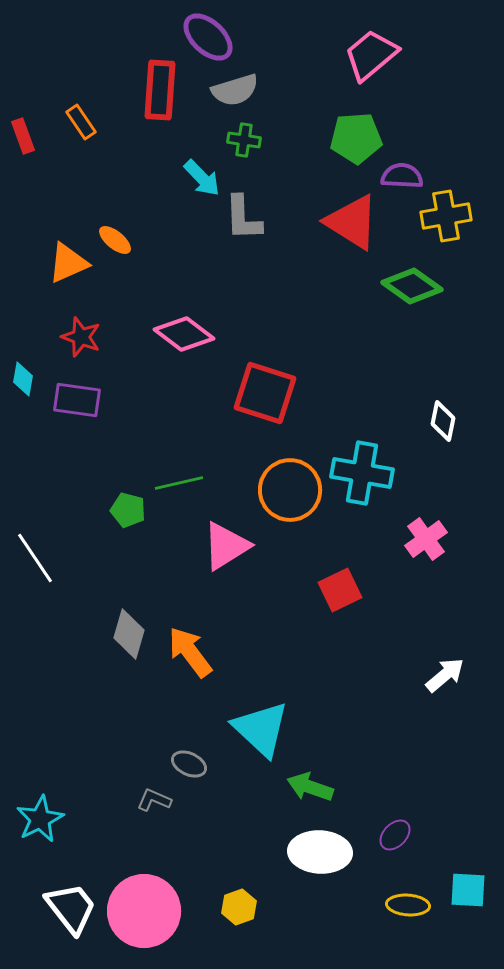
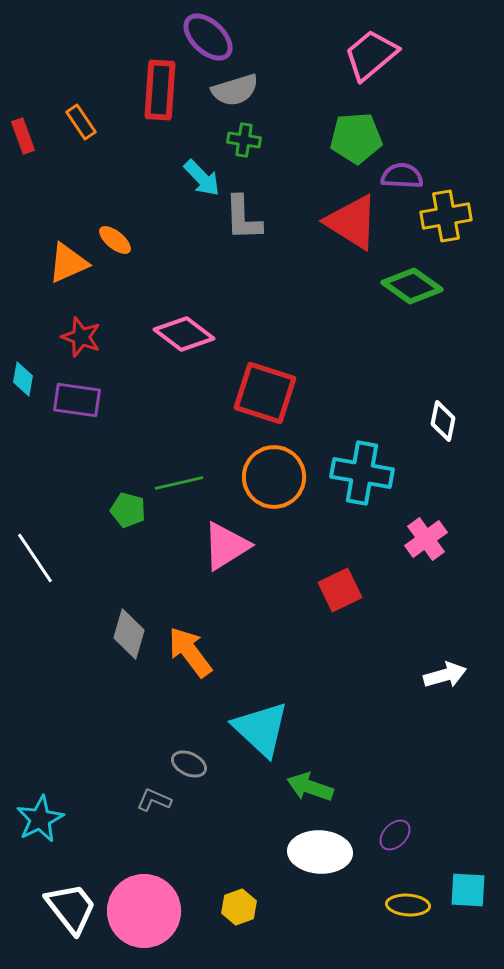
orange circle at (290, 490): moved 16 px left, 13 px up
white arrow at (445, 675): rotated 24 degrees clockwise
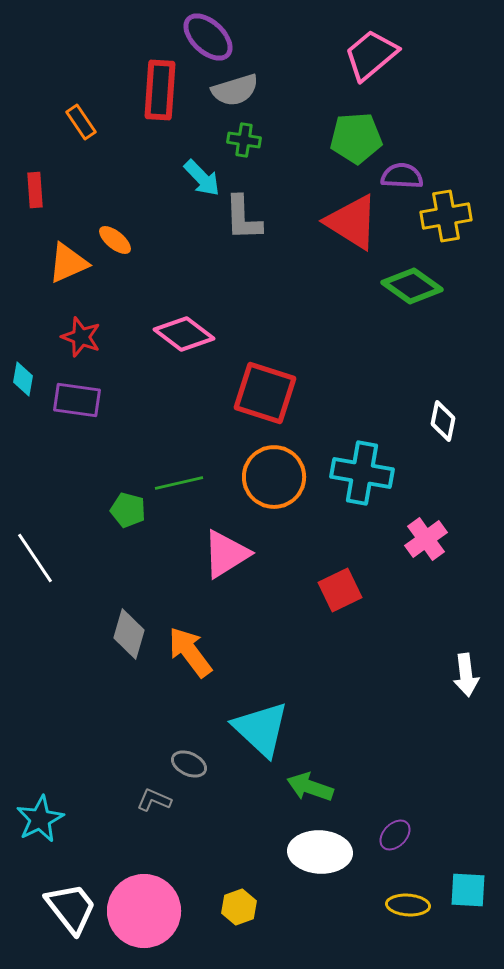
red rectangle at (23, 136): moved 12 px right, 54 px down; rotated 16 degrees clockwise
pink triangle at (226, 546): moved 8 px down
white arrow at (445, 675): moved 21 px right; rotated 99 degrees clockwise
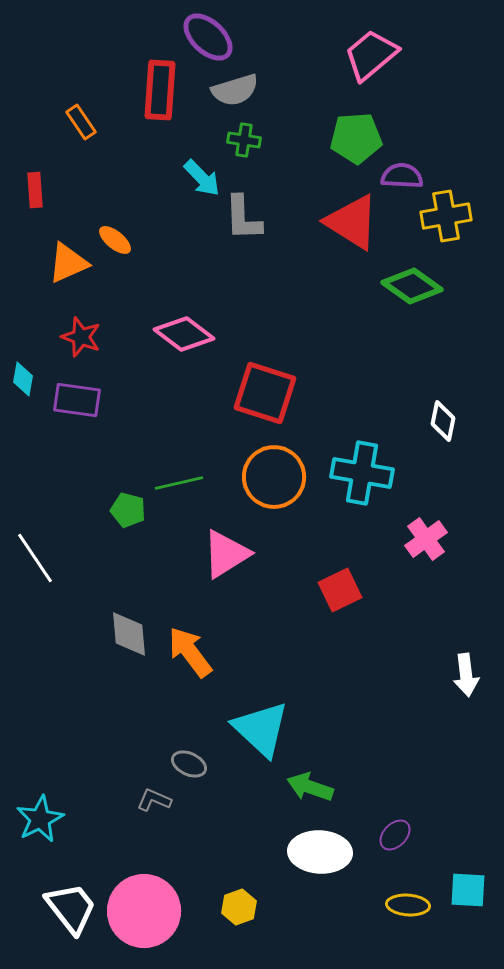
gray diamond at (129, 634): rotated 21 degrees counterclockwise
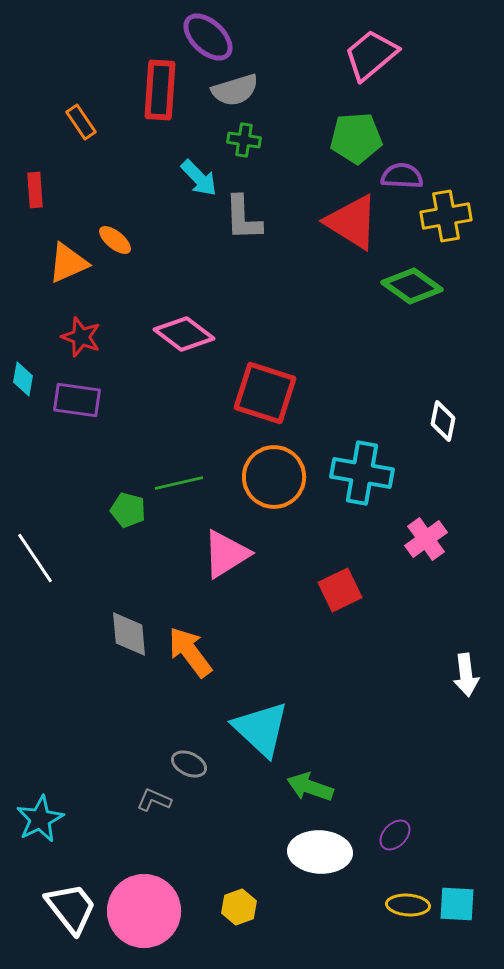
cyan arrow at (202, 178): moved 3 px left
cyan square at (468, 890): moved 11 px left, 14 px down
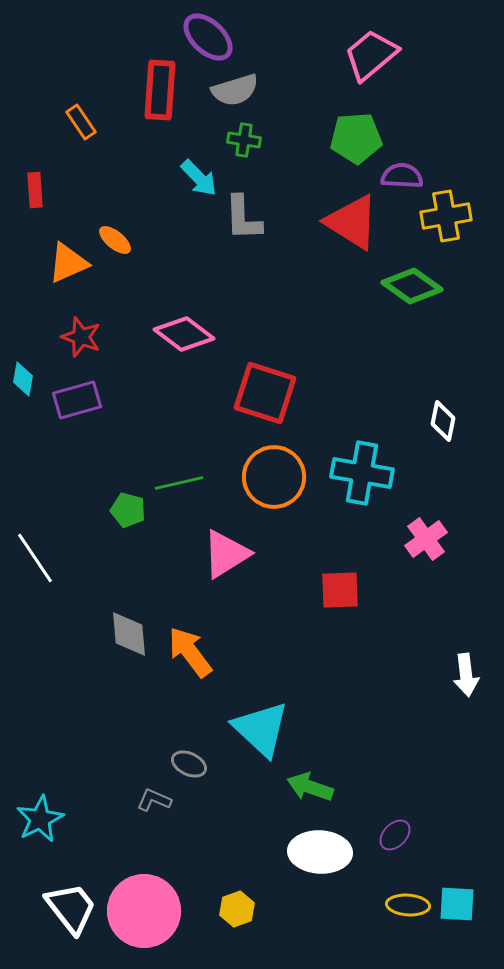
purple rectangle at (77, 400): rotated 24 degrees counterclockwise
red square at (340, 590): rotated 24 degrees clockwise
yellow hexagon at (239, 907): moved 2 px left, 2 px down
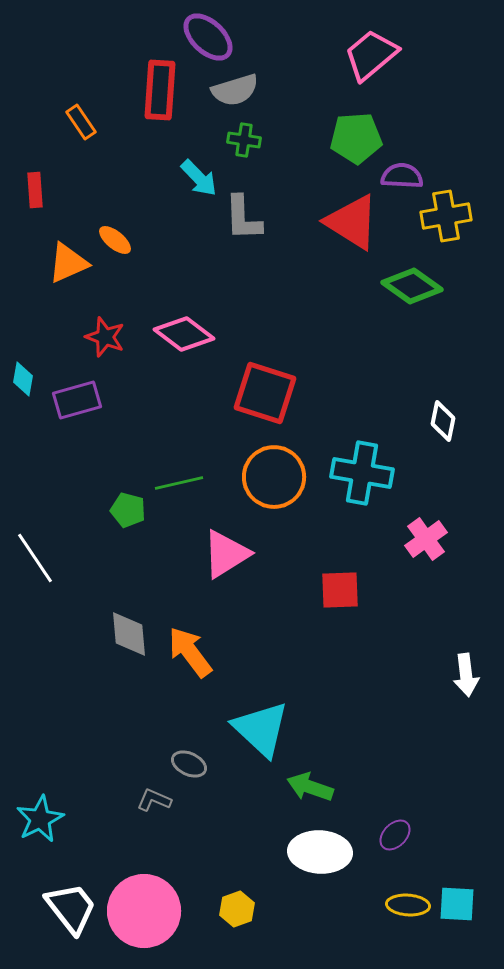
red star at (81, 337): moved 24 px right
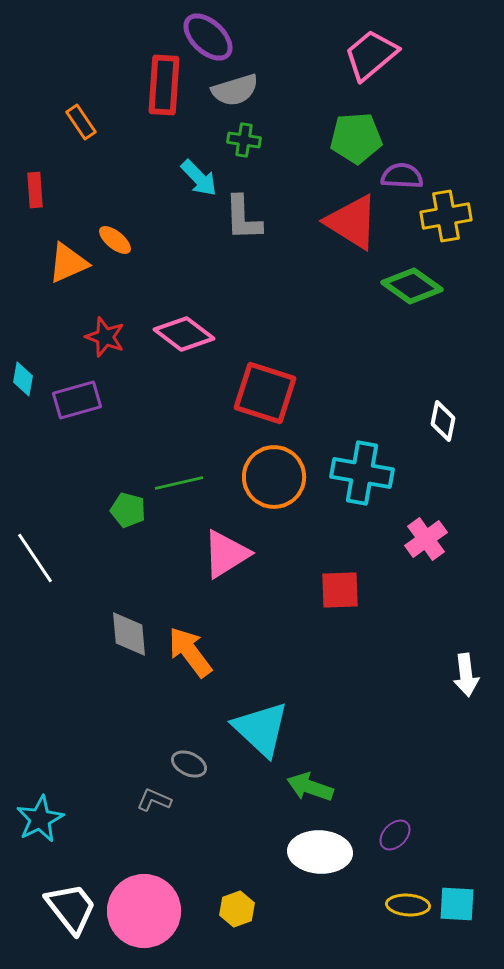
red rectangle at (160, 90): moved 4 px right, 5 px up
